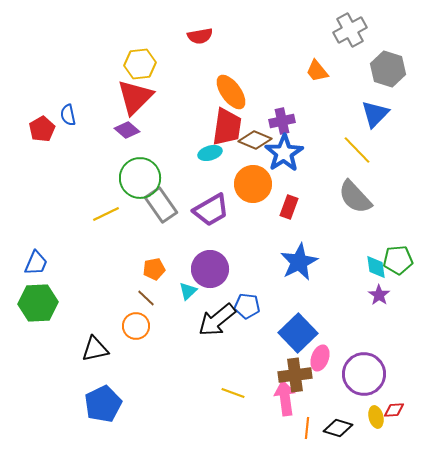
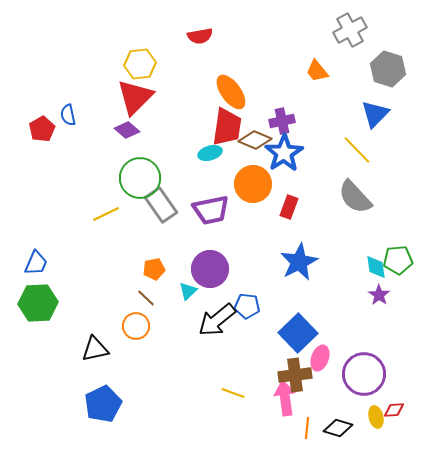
purple trapezoid at (211, 210): rotated 18 degrees clockwise
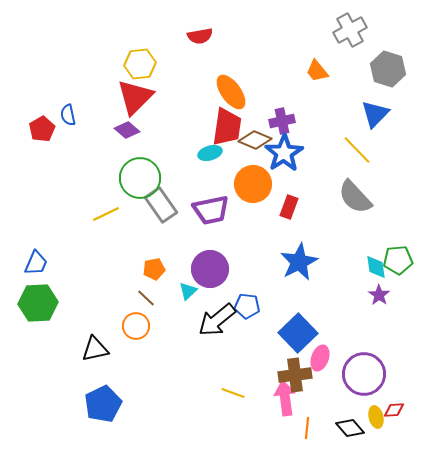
black diamond at (338, 428): moved 12 px right; rotated 32 degrees clockwise
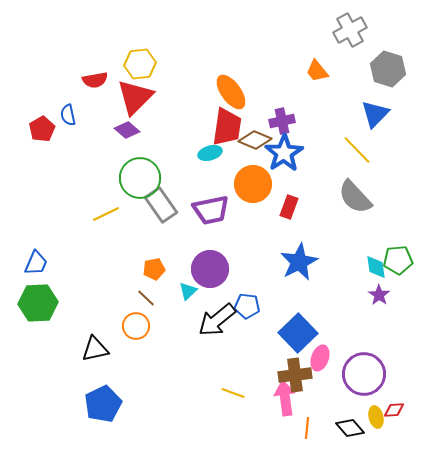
red semicircle at (200, 36): moved 105 px left, 44 px down
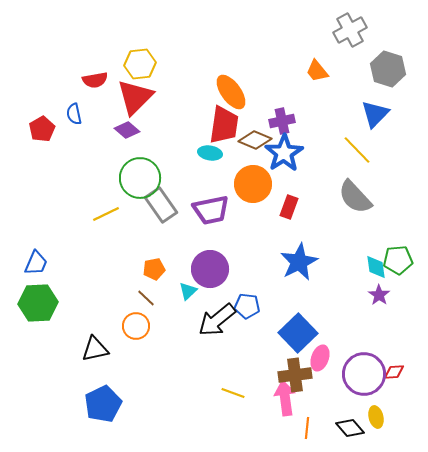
blue semicircle at (68, 115): moved 6 px right, 1 px up
red trapezoid at (227, 127): moved 3 px left, 2 px up
cyan ellipse at (210, 153): rotated 25 degrees clockwise
red diamond at (394, 410): moved 38 px up
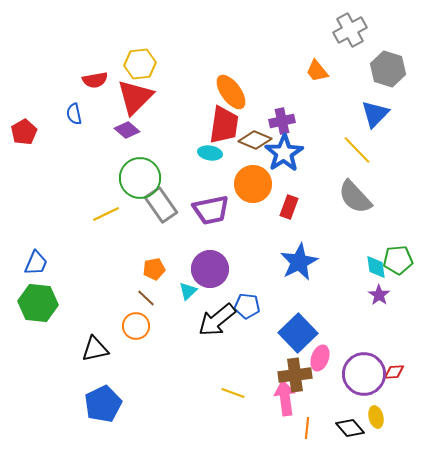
red pentagon at (42, 129): moved 18 px left, 3 px down
green hexagon at (38, 303): rotated 9 degrees clockwise
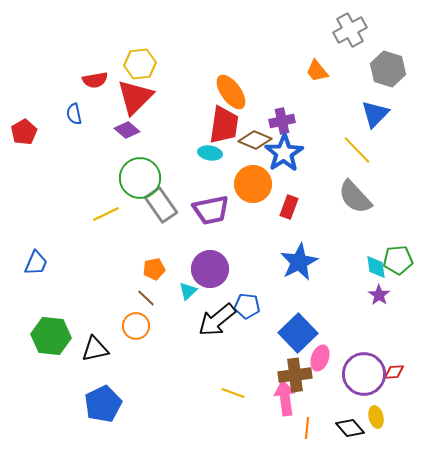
green hexagon at (38, 303): moved 13 px right, 33 px down
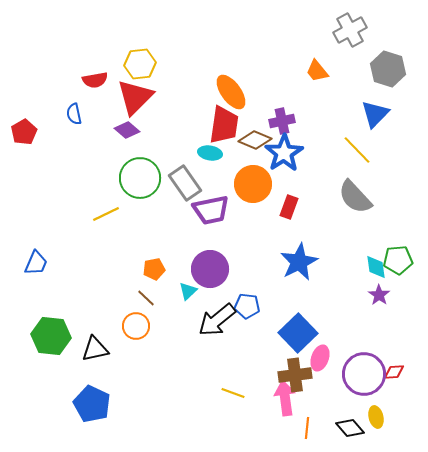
gray rectangle at (161, 205): moved 24 px right, 22 px up
blue pentagon at (103, 404): moved 11 px left; rotated 21 degrees counterclockwise
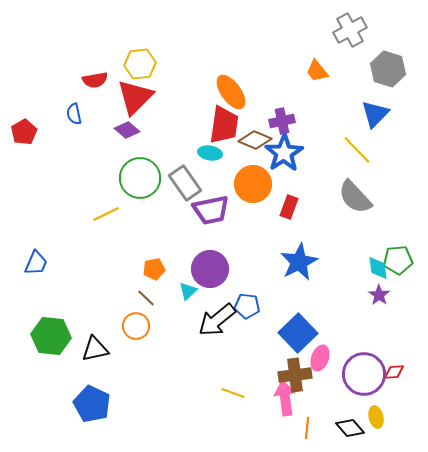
cyan diamond at (376, 267): moved 2 px right, 1 px down
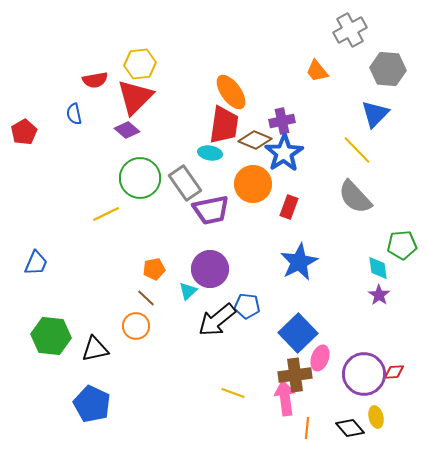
gray hexagon at (388, 69): rotated 12 degrees counterclockwise
green pentagon at (398, 260): moved 4 px right, 15 px up
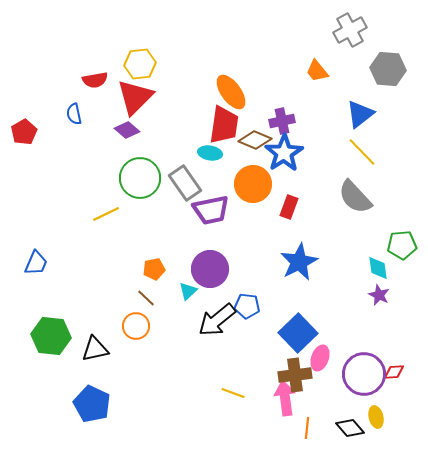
blue triangle at (375, 114): moved 15 px left; rotated 8 degrees clockwise
yellow line at (357, 150): moved 5 px right, 2 px down
purple star at (379, 295): rotated 10 degrees counterclockwise
